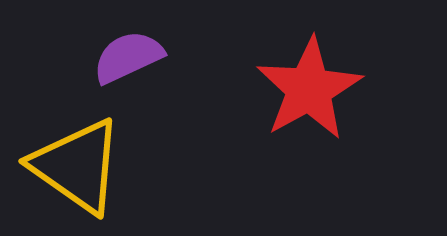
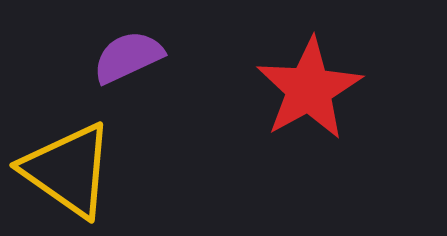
yellow triangle: moved 9 px left, 4 px down
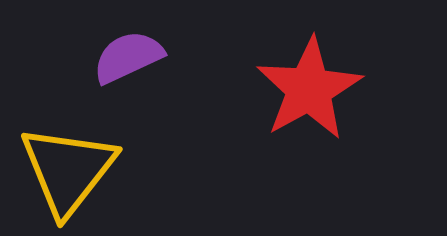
yellow triangle: rotated 33 degrees clockwise
